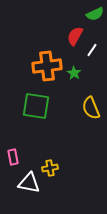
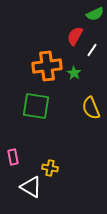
yellow cross: rotated 21 degrees clockwise
white triangle: moved 2 px right, 4 px down; rotated 20 degrees clockwise
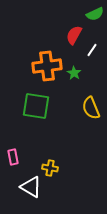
red semicircle: moved 1 px left, 1 px up
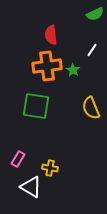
red semicircle: moved 23 px left; rotated 36 degrees counterclockwise
green star: moved 1 px left, 3 px up
pink rectangle: moved 5 px right, 2 px down; rotated 42 degrees clockwise
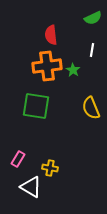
green semicircle: moved 2 px left, 4 px down
white line: rotated 24 degrees counterclockwise
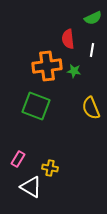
red semicircle: moved 17 px right, 4 px down
green star: moved 1 px right, 1 px down; rotated 24 degrees counterclockwise
green square: rotated 12 degrees clockwise
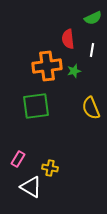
green star: rotated 24 degrees counterclockwise
green square: rotated 28 degrees counterclockwise
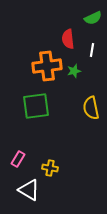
yellow semicircle: rotated 10 degrees clockwise
white triangle: moved 2 px left, 3 px down
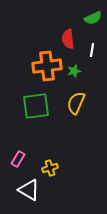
yellow semicircle: moved 15 px left, 5 px up; rotated 35 degrees clockwise
yellow cross: rotated 28 degrees counterclockwise
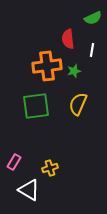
yellow semicircle: moved 2 px right, 1 px down
pink rectangle: moved 4 px left, 3 px down
